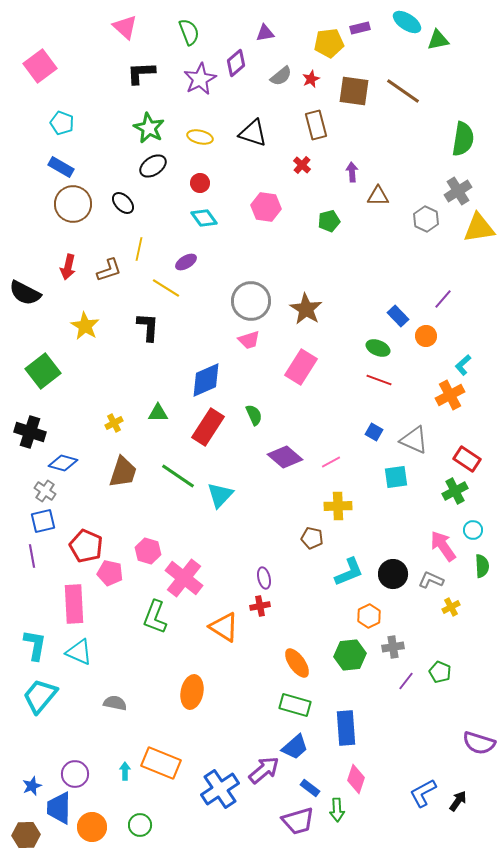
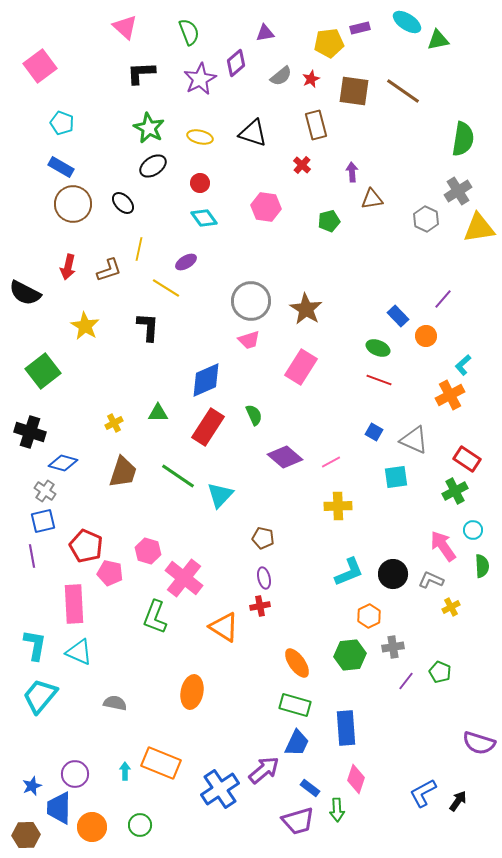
brown triangle at (378, 196): moved 6 px left, 3 px down; rotated 10 degrees counterclockwise
brown pentagon at (312, 538): moved 49 px left
blue trapezoid at (295, 747): moved 2 px right, 4 px up; rotated 24 degrees counterclockwise
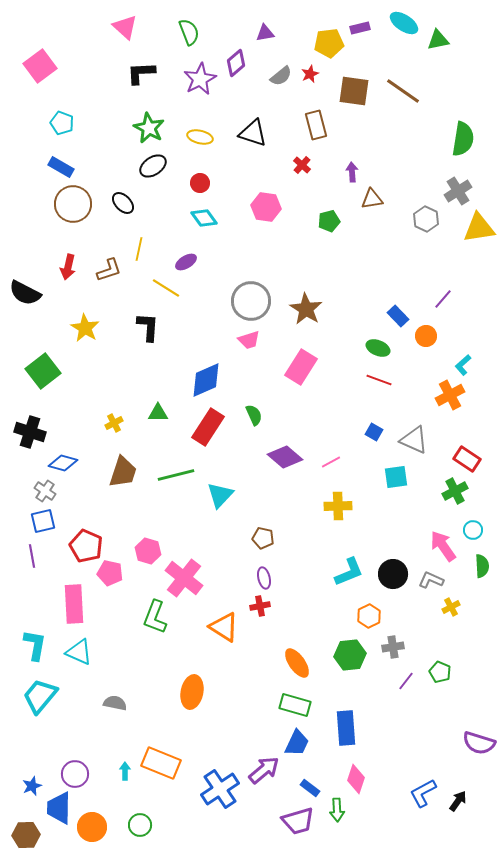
cyan ellipse at (407, 22): moved 3 px left, 1 px down
red star at (311, 79): moved 1 px left, 5 px up
yellow star at (85, 326): moved 2 px down
green line at (178, 476): moved 2 px left, 1 px up; rotated 48 degrees counterclockwise
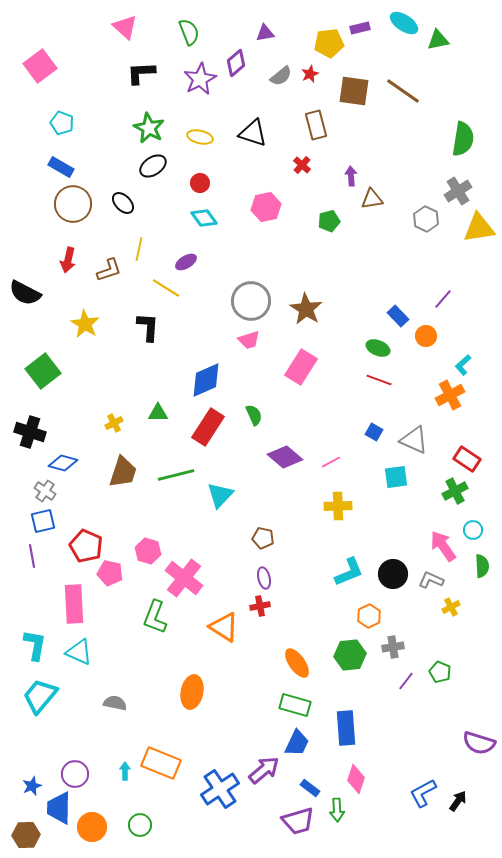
purple arrow at (352, 172): moved 1 px left, 4 px down
pink hexagon at (266, 207): rotated 20 degrees counterclockwise
red arrow at (68, 267): moved 7 px up
yellow star at (85, 328): moved 4 px up
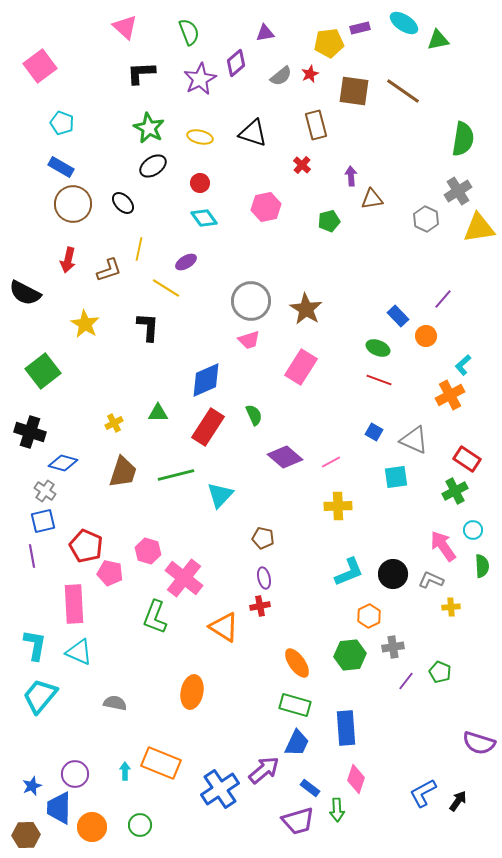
yellow cross at (451, 607): rotated 24 degrees clockwise
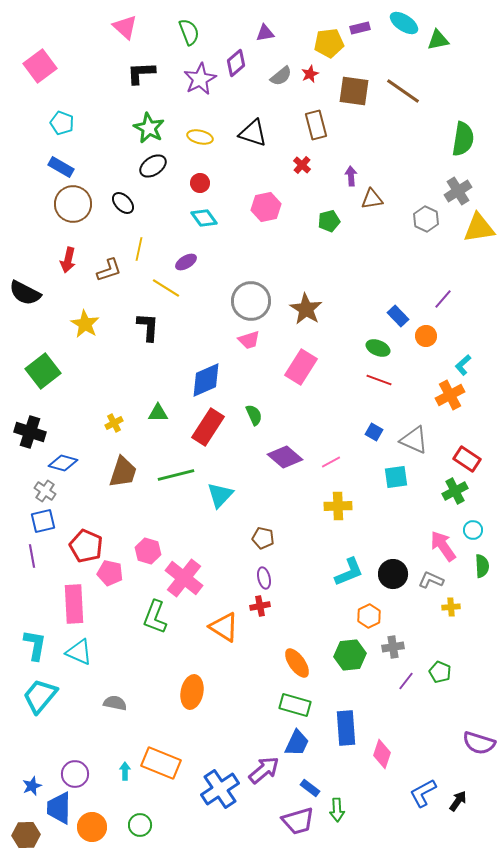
pink diamond at (356, 779): moved 26 px right, 25 px up
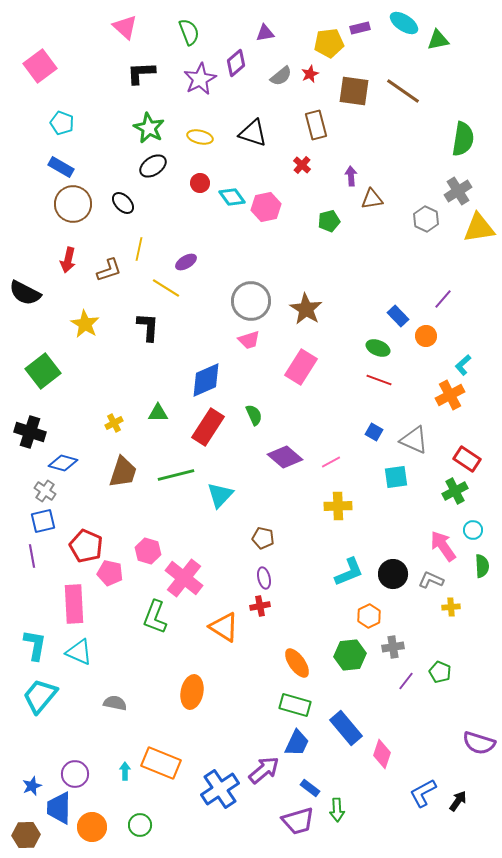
cyan diamond at (204, 218): moved 28 px right, 21 px up
blue rectangle at (346, 728): rotated 36 degrees counterclockwise
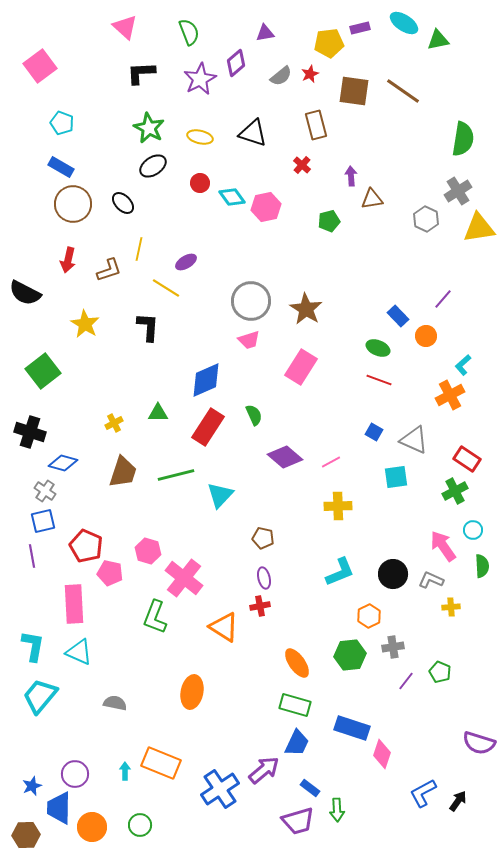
cyan L-shape at (349, 572): moved 9 px left
cyan L-shape at (35, 645): moved 2 px left, 1 px down
blue rectangle at (346, 728): moved 6 px right; rotated 32 degrees counterclockwise
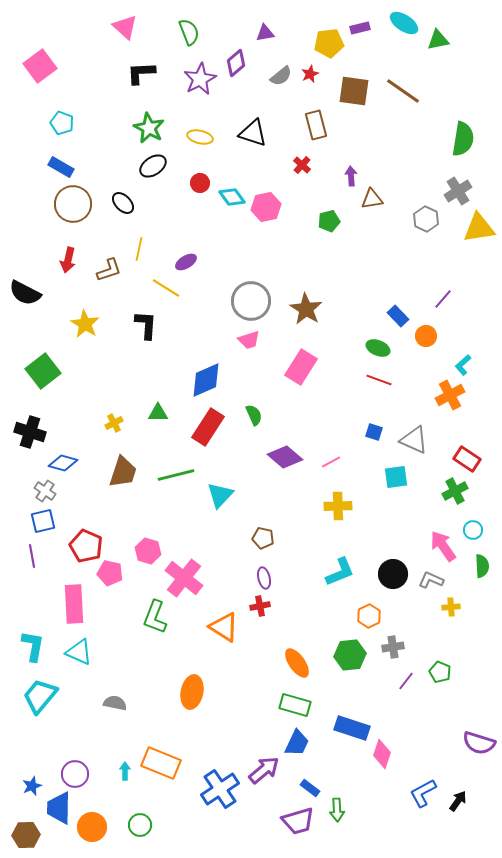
black L-shape at (148, 327): moved 2 px left, 2 px up
blue square at (374, 432): rotated 12 degrees counterclockwise
